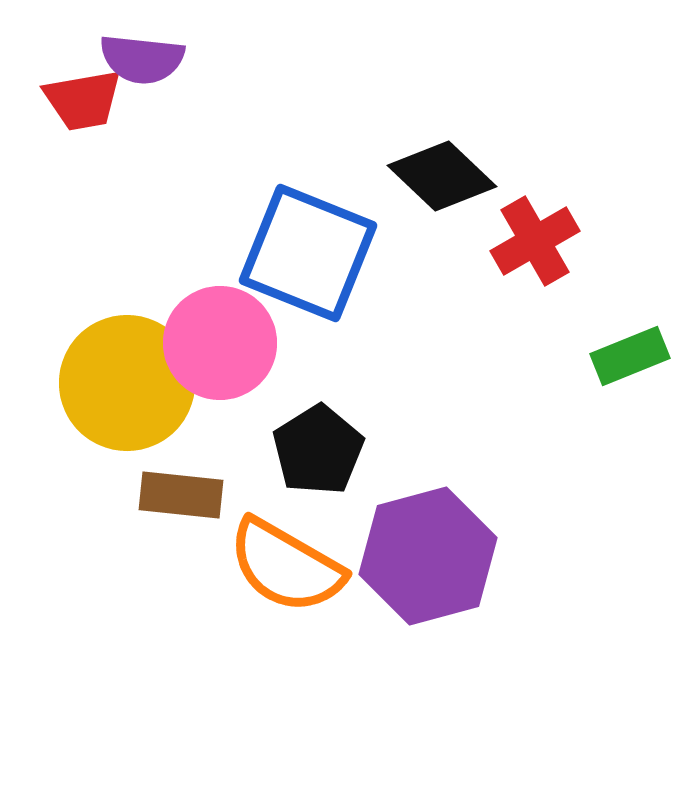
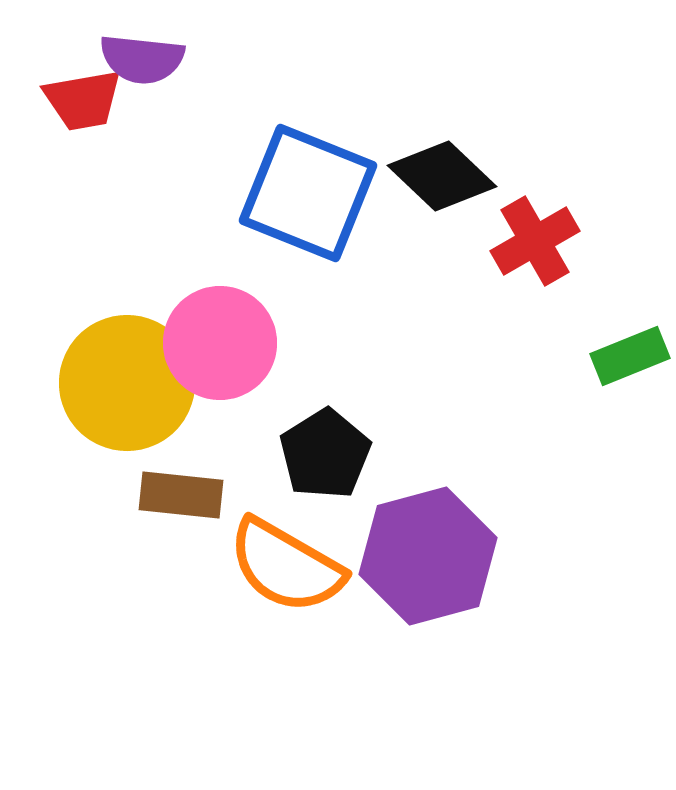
blue square: moved 60 px up
black pentagon: moved 7 px right, 4 px down
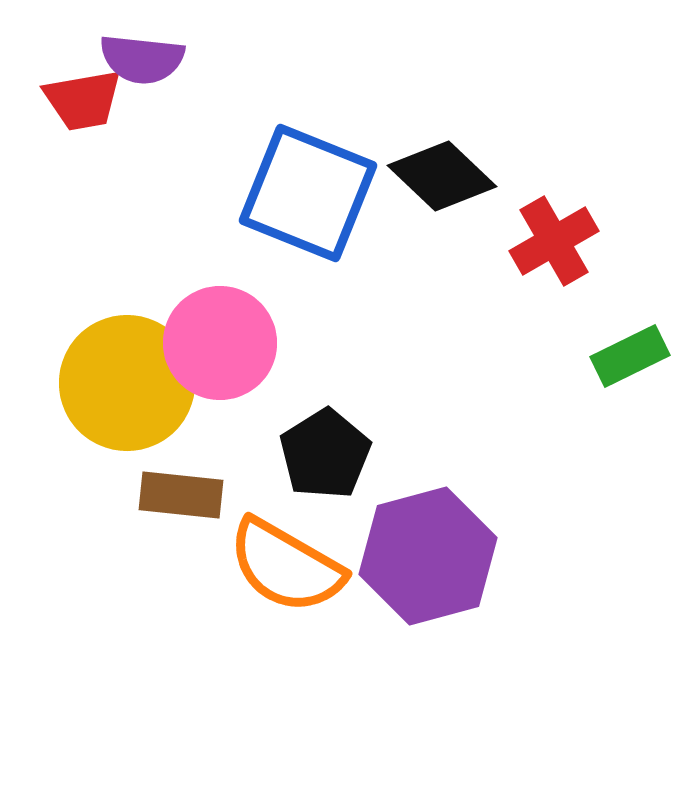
red cross: moved 19 px right
green rectangle: rotated 4 degrees counterclockwise
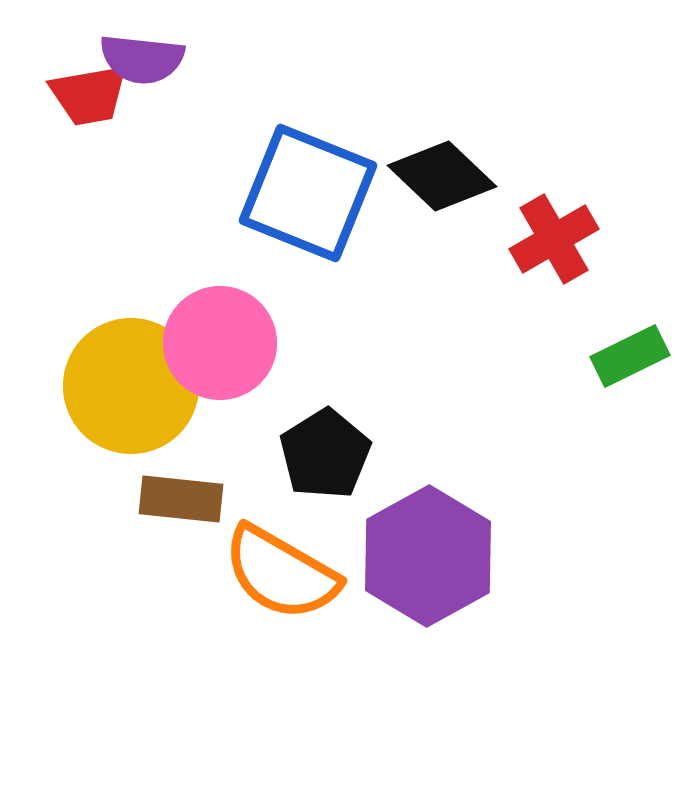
red trapezoid: moved 6 px right, 5 px up
red cross: moved 2 px up
yellow circle: moved 4 px right, 3 px down
brown rectangle: moved 4 px down
purple hexagon: rotated 14 degrees counterclockwise
orange semicircle: moved 5 px left, 7 px down
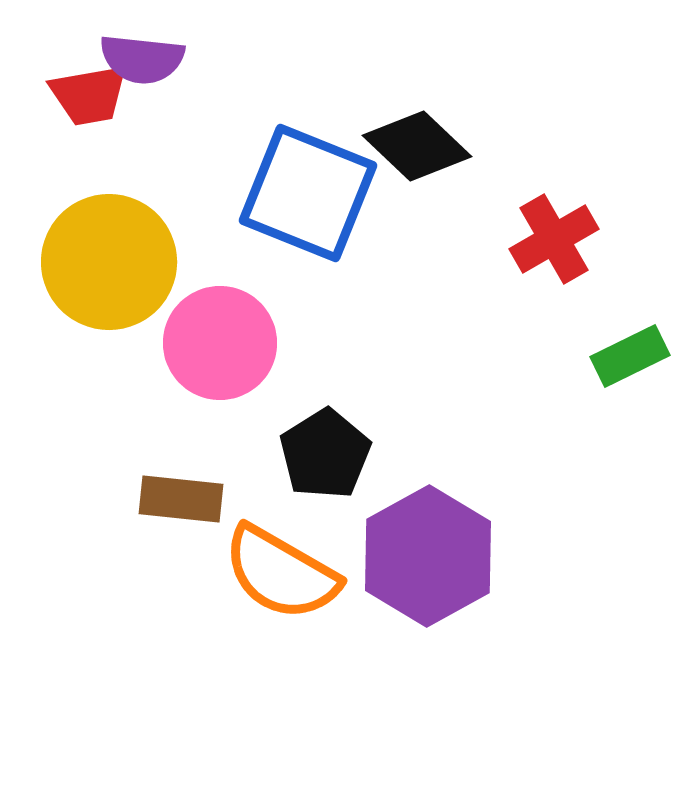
black diamond: moved 25 px left, 30 px up
yellow circle: moved 22 px left, 124 px up
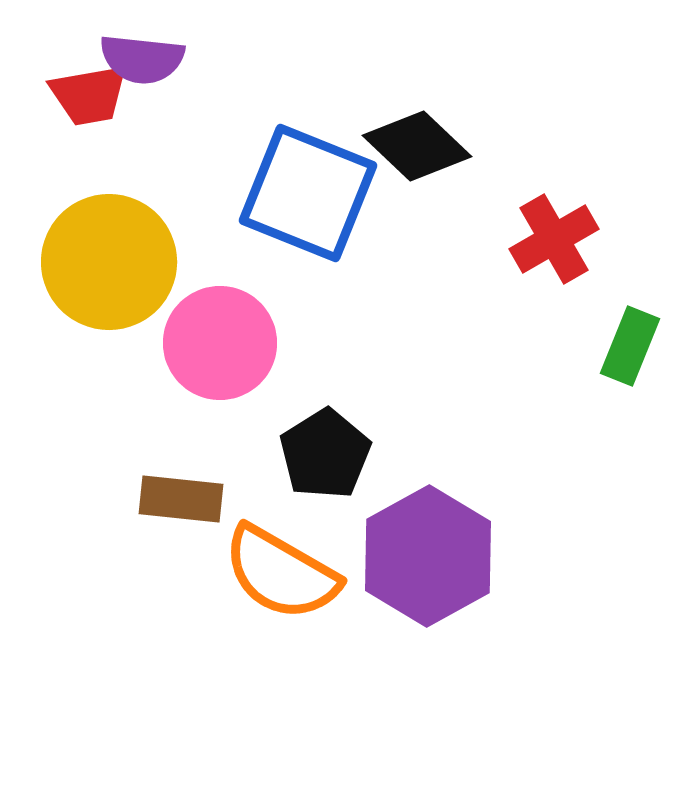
green rectangle: moved 10 px up; rotated 42 degrees counterclockwise
